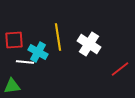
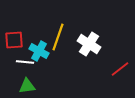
yellow line: rotated 28 degrees clockwise
cyan cross: moved 1 px right, 1 px up
green triangle: moved 15 px right
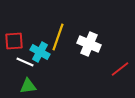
red square: moved 1 px down
white cross: rotated 10 degrees counterclockwise
cyan cross: moved 1 px right, 1 px down
white line: rotated 18 degrees clockwise
green triangle: moved 1 px right
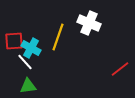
white cross: moved 21 px up
cyan cross: moved 9 px left, 4 px up
white line: rotated 24 degrees clockwise
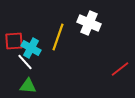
green triangle: rotated 12 degrees clockwise
